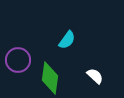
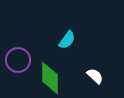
green diamond: rotated 8 degrees counterclockwise
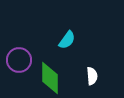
purple circle: moved 1 px right
white semicircle: moved 3 px left; rotated 42 degrees clockwise
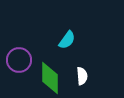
white semicircle: moved 10 px left
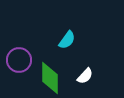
white semicircle: moved 3 px right; rotated 48 degrees clockwise
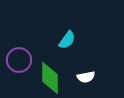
white semicircle: moved 1 px right, 1 px down; rotated 36 degrees clockwise
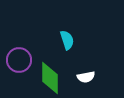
cyan semicircle: rotated 54 degrees counterclockwise
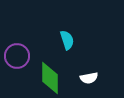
purple circle: moved 2 px left, 4 px up
white semicircle: moved 3 px right, 1 px down
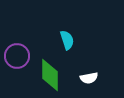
green diamond: moved 3 px up
